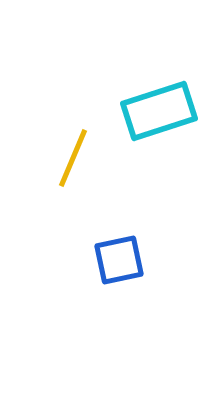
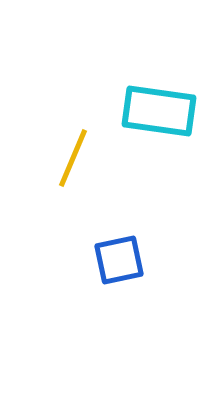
cyan rectangle: rotated 26 degrees clockwise
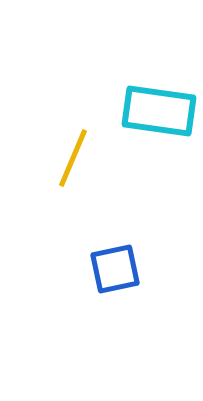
blue square: moved 4 px left, 9 px down
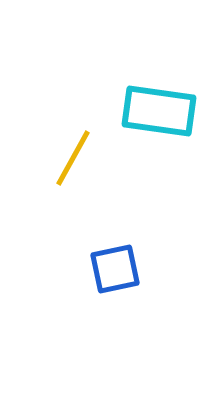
yellow line: rotated 6 degrees clockwise
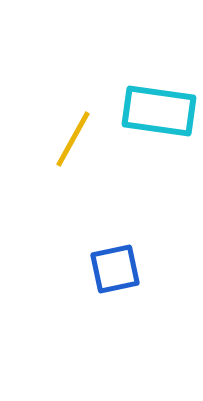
yellow line: moved 19 px up
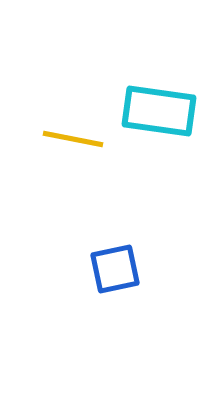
yellow line: rotated 72 degrees clockwise
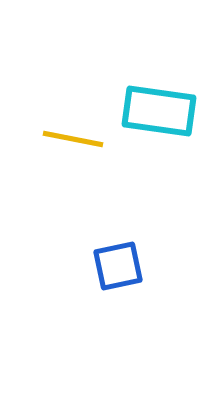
blue square: moved 3 px right, 3 px up
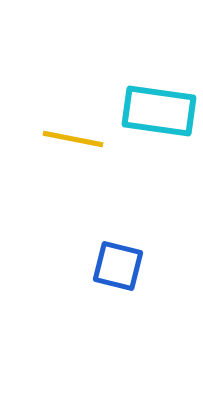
blue square: rotated 26 degrees clockwise
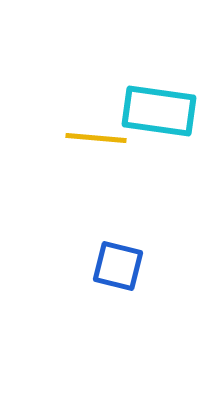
yellow line: moved 23 px right, 1 px up; rotated 6 degrees counterclockwise
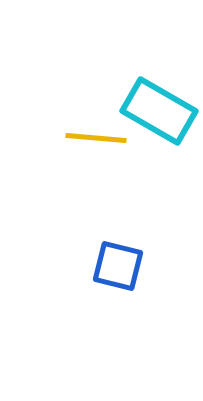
cyan rectangle: rotated 22 degrees clockwise
